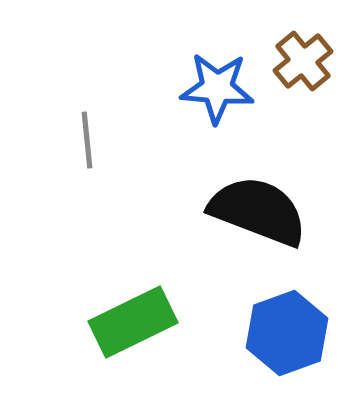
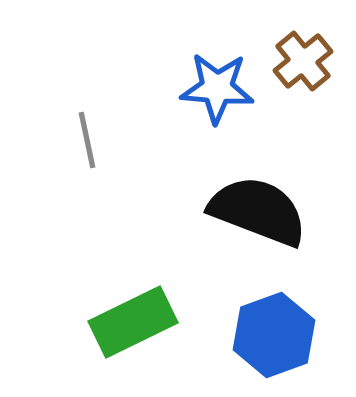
gray line: rotated 6 degrees counterclockwise
blue hexagon: moved 13 px left, 2 px down
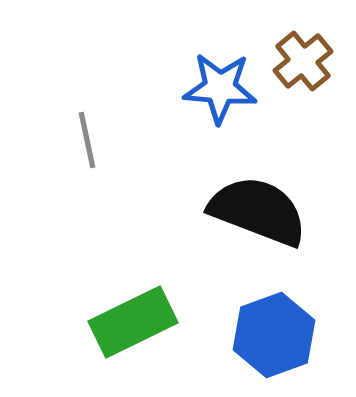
blue star: moved 3 px right
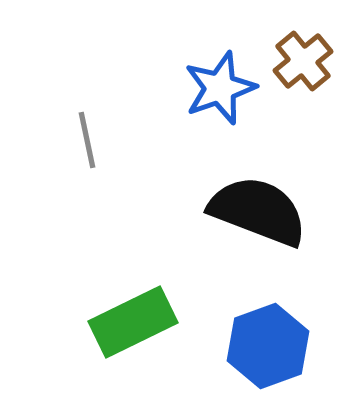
blue star: rotated 24 degrees counterclockwise
blue hexagon: moved 6 px left, 11 px down
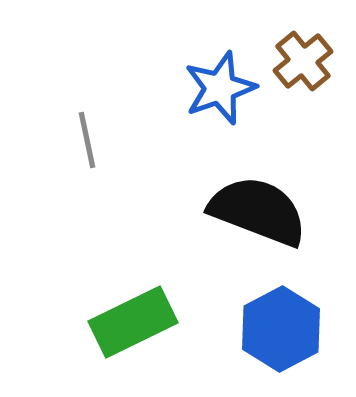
blue hexagon: moved 13 px right, 17 px up; rotated 8 degrees counterclockwise
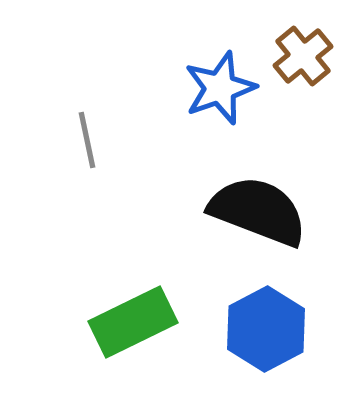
brown cross: moved 5 px up
blue hexagon: moved 15 px left
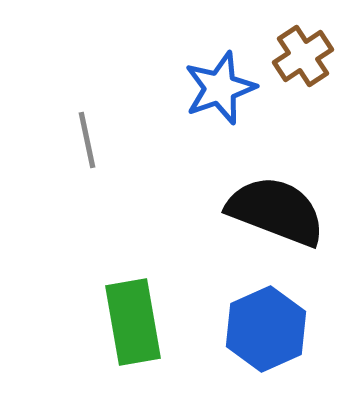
brown cross: rotated 6 degrees clockwise
black semicircle: moved 18 px right
green rectangle: rotated 74 degrees counterclockwise
blue hexagon: rotated 4 degrees clockwise
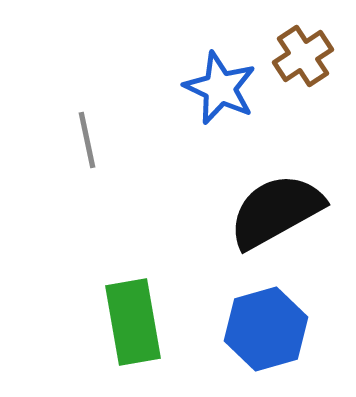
blue star: rotated 28 degrees counterclockwise
black semicircle: rotated 50 degrees counterclockwise
blue hexagon: rotated 8 degrees clockwise
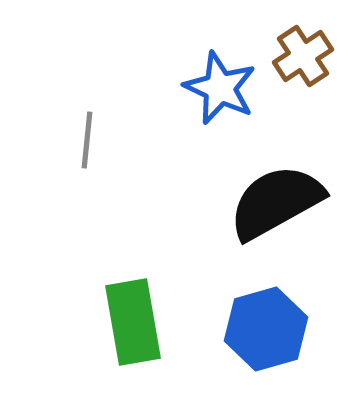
gray line: rotated 18 degrees clockwise
black semicircle: moved 9 px up
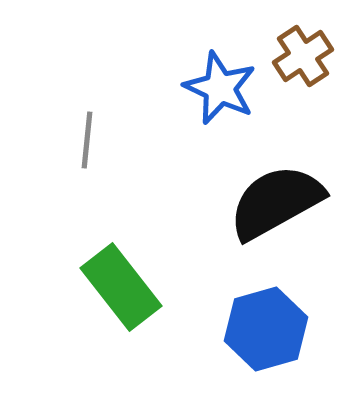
green rectangle: moved 12 px left, 35 px up; rotated 28 degrees counterclockwise
